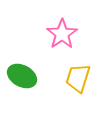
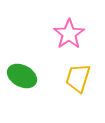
pink star: moved 7 px right
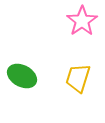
pink star: moved 13 px right, 13 px up
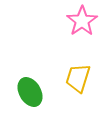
green ellipse: moved 8 px right, 16 px down; rotated 32 degrees clockwise
